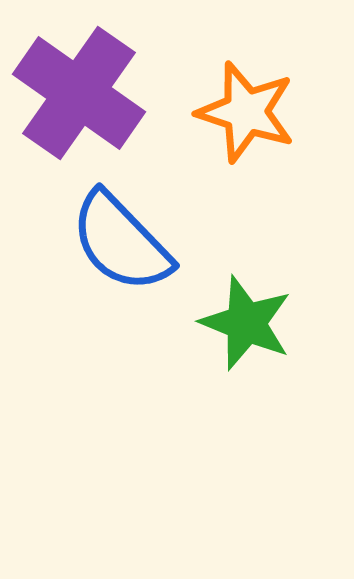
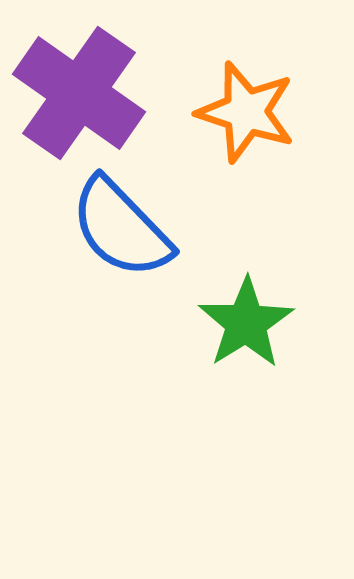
blue semicircle: moved 14 px up
green star: rotated 18 degrees clockwise
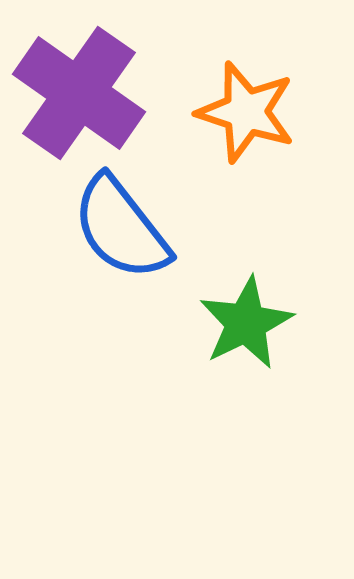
blue semicircle: rotated 6 degrees clockwise
green star: rotated 6 degrees clockwise
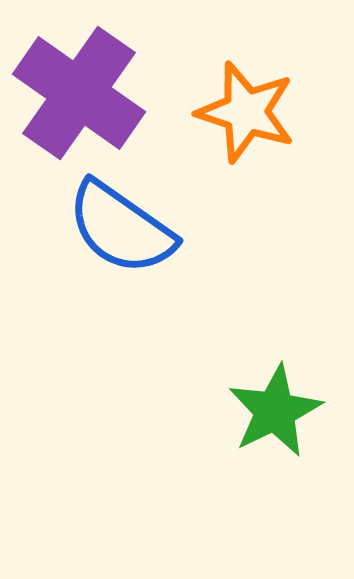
blue semicircle: rotated 17 degrees counterclockwise
green star: moved 29 px right, 88 px down
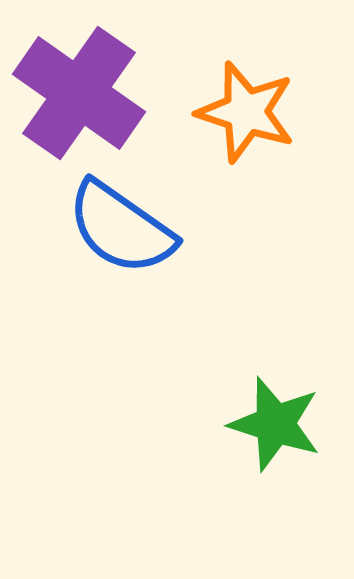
green star: moved 13 px down; rotated 28 degrees counterclockwise
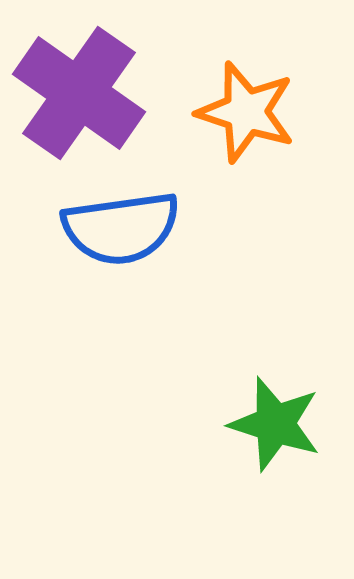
blue semicircle: rotated 43 degrees counterclockwise
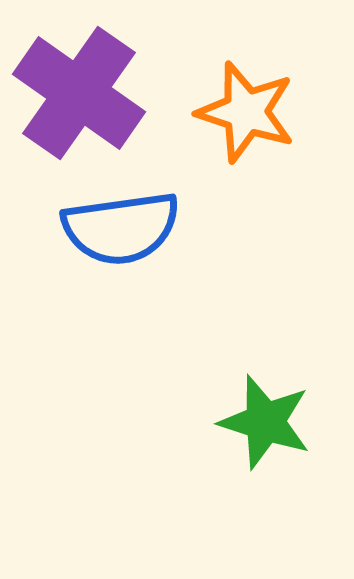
green star: moved 10 px left, 2 px up
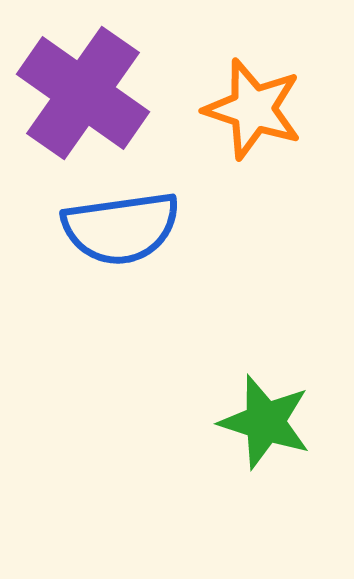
purple cross: moved 4 px right
orange star: moved 7 px right, 3 px up
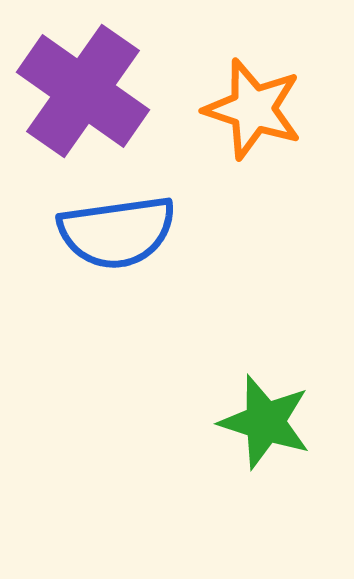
purple cross: moved 2 px up
blue semicircle: moved 4 px left, 4 px down
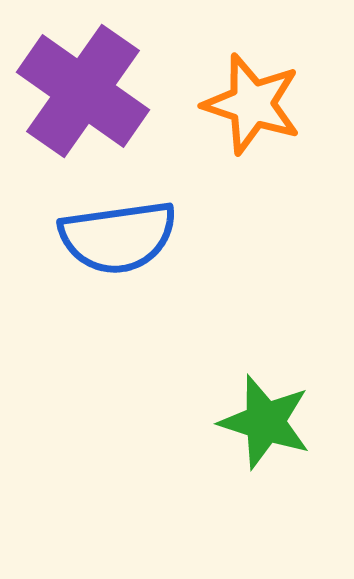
orange star: moved 1 px left, 5 px up
blue semicircle: moved 1 px right, 5 px down
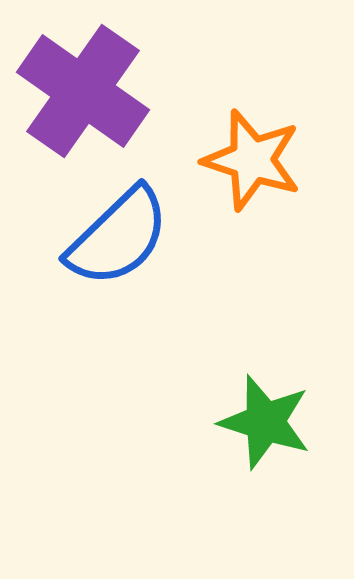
orange star: moved 56 px down
blue semicircle: rotated 36 degrees counterclockwise
